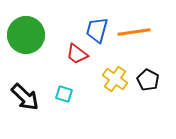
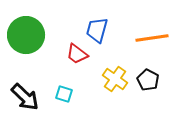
orange line: moved 18 px right, 6 px down
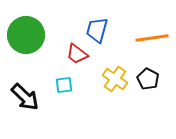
black pentagon: moved 1 px up
cyan square: moved 9 px up; rotated 24 degrees counterclockwise
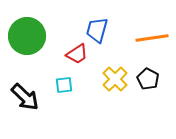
green circle: moved 1 px right, 1 px down
red trapezoid: rotated 70 degrees counterclockwise
yellow cross: rotated 10 degrees clockwise
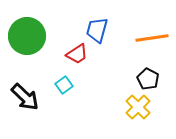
yellow cross: moved 23 px right, 28 px down
cyan square: rotated 30 degrees counterclockwise
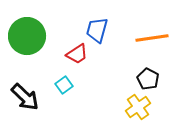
yellow cross: rotated 10 degrees clockwise
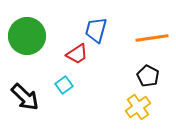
blue trapezoid: moved 1 px left
black pentagon: moved 3 px up
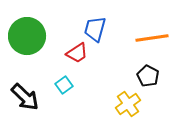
blue trapezoid: moved 1 px left, 1 px up
red trapezoid: moved 1 px up
yellow cross: moved 10 px left, 3 px up
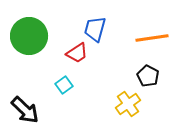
green circle: moved 2 px right
black arrow: moved 13 px down
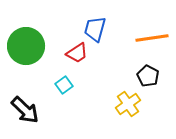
green circle: moved 3 px left, 10 px down
